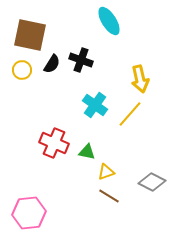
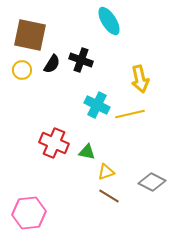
cyan cross: moved 2 px right; rotated 10 degrees counterclockwise
yellow line: rotated 36 degrees clockwise
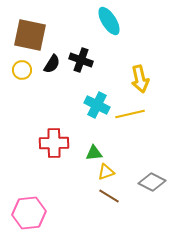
red cross: rotated 24 degrees counterclockwise
green triangle: moved 7 px right, 1 px down; rotated 18 degrees counterclockwise
